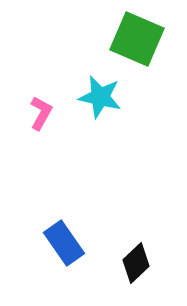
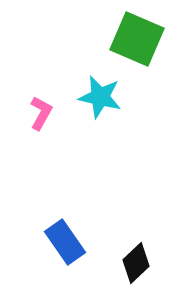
blue rectangle: moved 1 px right, 1 px up
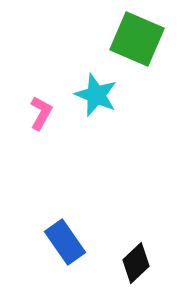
cyan star: moved 4 px left, 2 px up; rotated 9 degrees clockwise
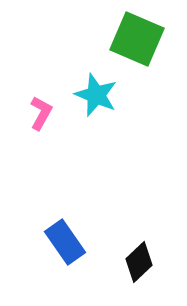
black diamond: moved 3 px right, 1 px up
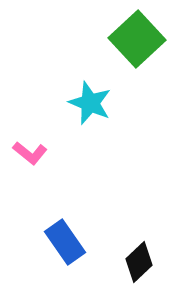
green square: rotated 24 degrees clockwise
cyan star: moved 6 px left, 8 px down
pink L-shape: moved 11 px left, 40 px down; rotated 100 degrees clockwise
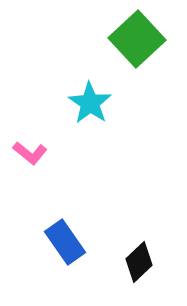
cyan star: rotated 12 degrees clockwise
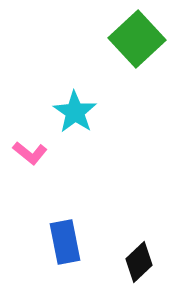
cyan star: moved 15 px left, 9 px down
blue rectangle: rotated 24 degrees clockwise
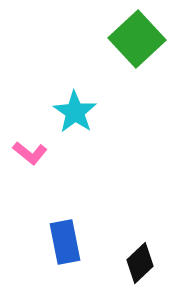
black diamond: moved 1 px right, 1 px down
